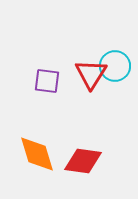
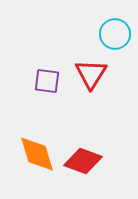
cyan circle: moved 32 px up
red diamond: rotated 12 degrees clockwise
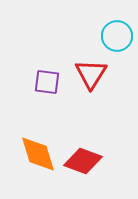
cyan circle: moved 2 px right, 2 px down
purple square: moved 1 px down
orange diamond: moved 1 px right
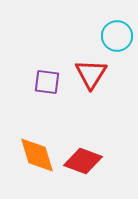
orange diamond: moved 1 px left, 1 px down
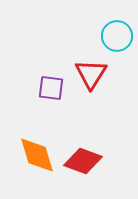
purple square: moved 4 px right, 6 px down
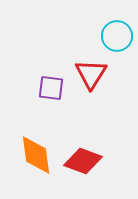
orange diamond: moved 1 px left; rotated 9 degrees clockwise
